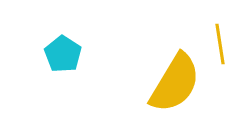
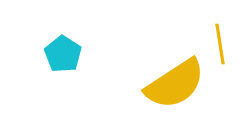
yellow semicircle: moved 1 px down; rotated 26 degrees clockwise
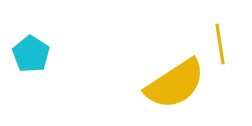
cyan pentagon: moved 32 px left
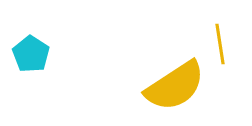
yellow semicircle: moved 2 px down
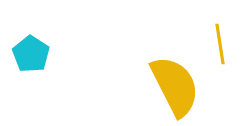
yellow semicircle: rotated 84 degrees counterclockwise
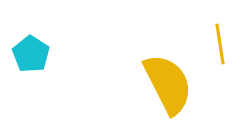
yellow semicircle: moved 7 px left, 2 px up
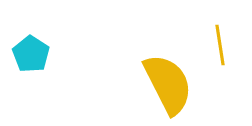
yellow line: moved 1 px down
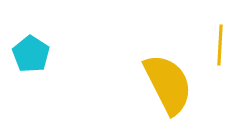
yellow line: rotated 12 degrees clockwise
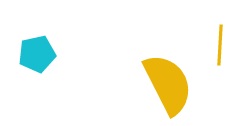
cyan pentagon: moved 6 px right; rotated 27 degrees clockwise
